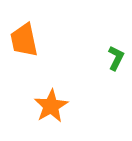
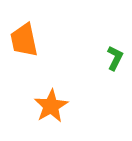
green L-shape: moved 1 px left
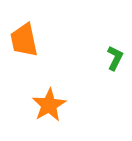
orange star: moved 2 px left, 1 px up
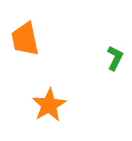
orange trapezoid: moved 1 px right, 1 px up
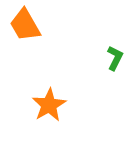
orange trapezoid: moved 14 px up; rotated 18 degrees counterclockwise
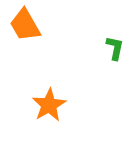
green L-shape: moved 10 px up; rotated 15 degrees counterclockwise
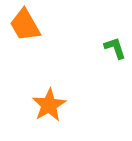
green L-shape: rotated 30 degrees counterclockwise
